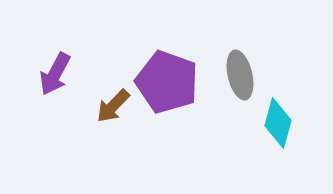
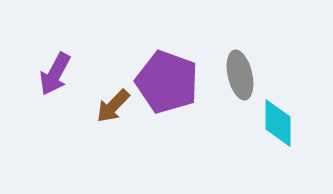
cyan diamond: rotated 15 degrees counterclockwise
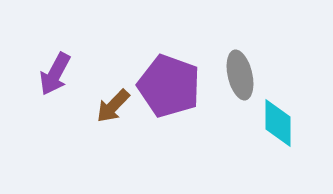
purple pentagon: moved 2 px right, 4 px down
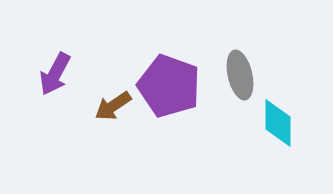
brown arrow: rotated 12 degrees clockwise
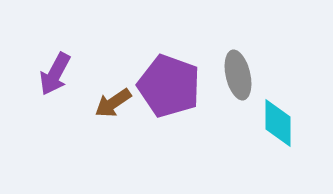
gray ellipse: moved 2 px left
brown arrow: moved 3 px up
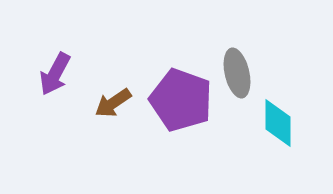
gray ellipse: moved 1 px left, 2 px up
purple pentagon: moved 12 px right, 14 px down
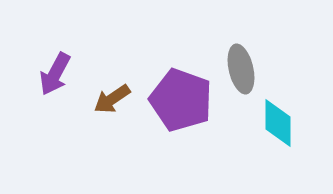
gray ellipse: moved 4 px right, 4 px up
brown arrow: moved 1 px left, 4 px up
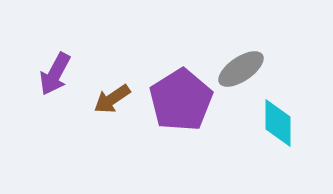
gray ellipse: rotated 69 degrees clockwise
purple pentagon: rotated 20 degrees clockwise
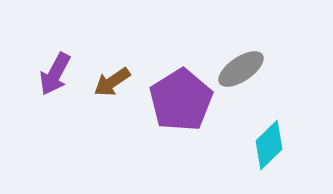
brown arrow: moved 17 px up
cyan diamond: moved 9 px left, 22 px down; rotated 45 degrees clockwise
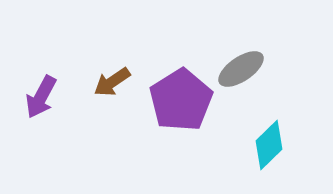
purple arrow: moved 14 px left, 23 px down
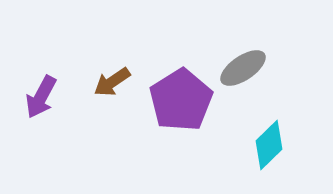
gray ellipse: moved 2 px right, 1 px up
